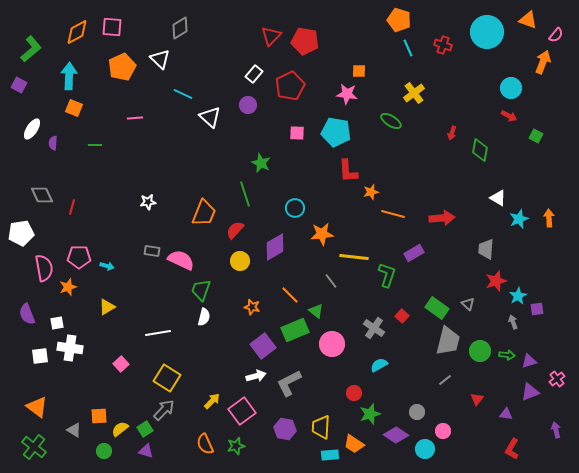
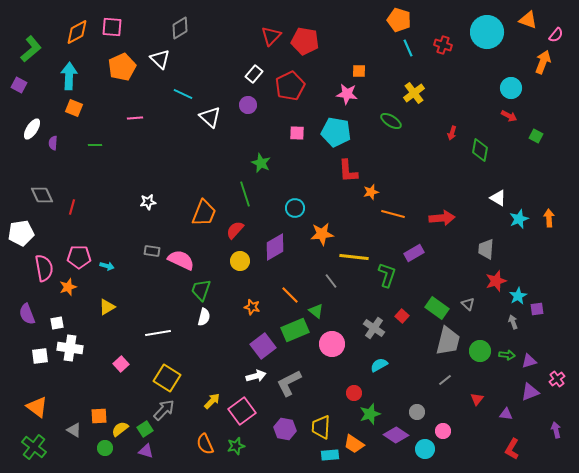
green circle at (104, 451): moved 1 px right, 3 px up
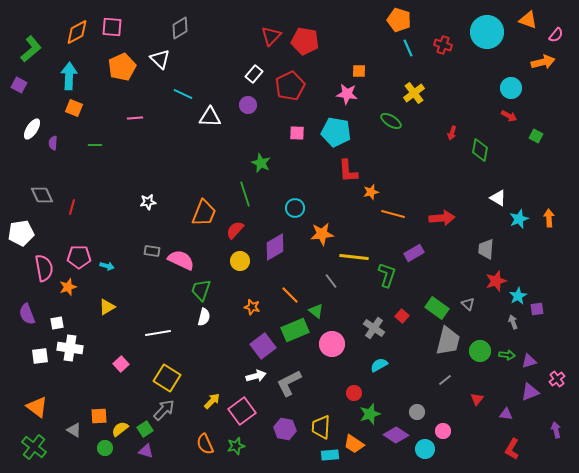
orange arrow at (543, 62): rotated 55 degrees clockwise
white triangle at (210, 117): rotated 40 degrees counterclockwise
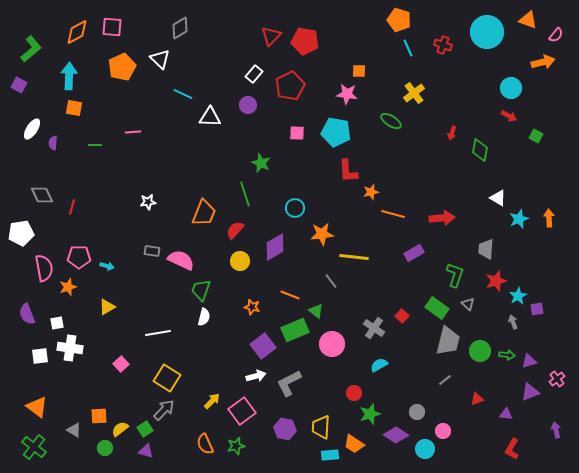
orange square at (74, 108): rotated 12 degrees counterclockwise
pink line at (135, 118): moved 2 px left, 14 px down
green L-shape at (387, 275): moved 68 px right
orange line at (290, 295): rotated 24 degrees counterclockwise
red triangle at (477, 399): rotated 32 degrees clockwise
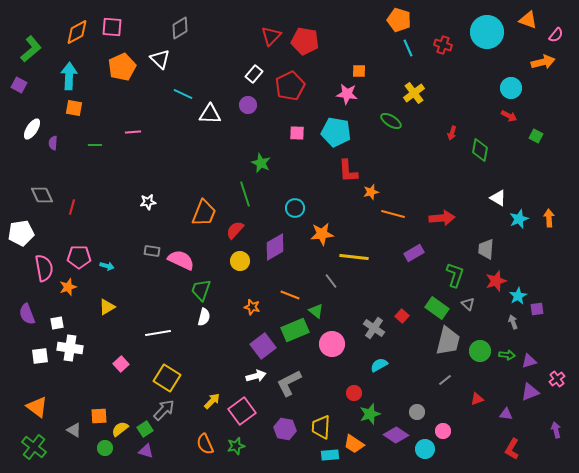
white triangle at (210, 117): moved 3 px up
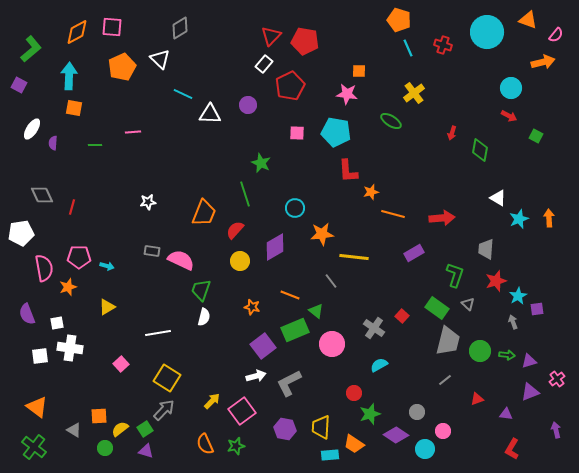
white rectangle at (254, 74): moved 10 px right, 10 px up
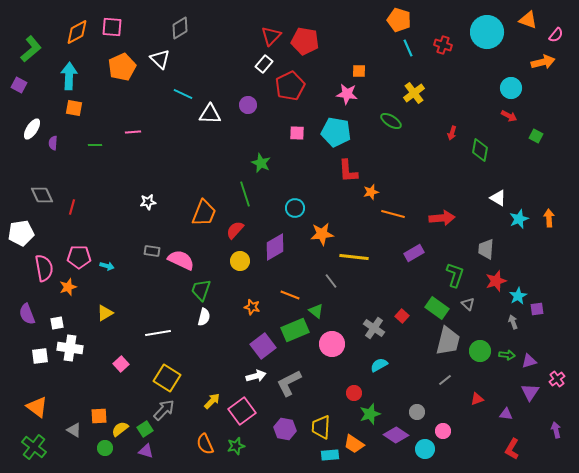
yellow triangle at (107, 307): moved 2 px left, 6 px down
purple triangle at (530, 392): rotated 36 degrees counterclockwise
